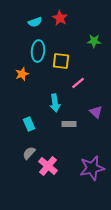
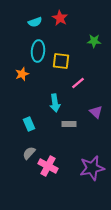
pink cross: rotated 12 degrees counterclockwise
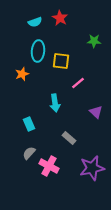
gray rectangle: moved 14 px down; rotated 40 degrees clockwise
pink cross: moved 1 px right
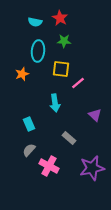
cyan semicircle: rotated 32 degrees clockwise
green star: moved 30 px left
yellow square: moved 8 px down
purple triangle: moved 1 px left, 3 px down
gray semicircle: moved 3 px up
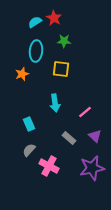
red star: moved 6 px left
cyan semicircle: rotated 136 degrees clockwise
cyan ellipse: moved 2 px left
pink line: moved 7 px right, 29 px down
purple triangle: moved 21 px down
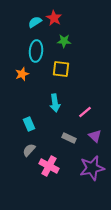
gray rectangle: rotated 16 degrees counterclockwise
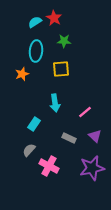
yellow square: rotated 12 degrees counterclockwise
cyan rectangle: moved 5 px right; rotated 56 degrees clockwise
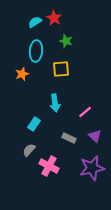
green star: moved 2 px right; rotated 16 degrees clockwise
